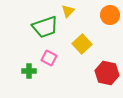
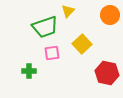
pink square: moved 3 px right, 5 px up; rotated 35 degrees counterclockwise
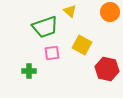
yellow triangle: moved 2 px right; rotated 32 degrees counterclockwise
orange circle: moved 3 px up
yellow square: moved 1 px down; rotated 18 degrees counterclockwise
red hexagon: moved 4 px up
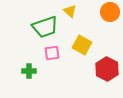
red hexagon: rotated 15 degrees clockwise
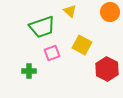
green trapezoid: moved 3 px left
pink square: rotated 14 degrees counterclockwise
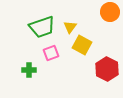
yellow triangle: moved 16 px down; rotated 24 degrees clockwise
pink square: moved 1 px left
green cross: moved 1 px up
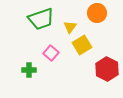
orange circle: moved 13 px left, 1 px down
green trapezoid: moved 1 px left, 8 px up
yellow square: rotated 30 degrees clockwise
pink square: rotated 28 degrees counterclockwise
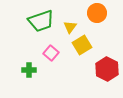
green trapezoid: moved 2 px down
